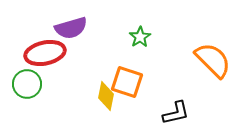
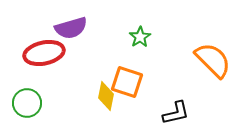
red ellipse: moved 1 px left
green circle: moved 19 px down
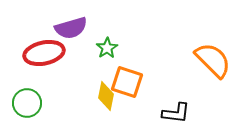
green star: moved 33 px left, 11 px down
black L-shape: rotated 20 degrees clockwise
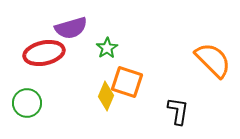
yellow diamond: rotated 12 degrees clockwise
black L-shape: moved 2 px right, 2 px up; rotated 88 degrees counterclockwise
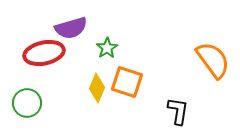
orange semicircle: rotated 9 degrees clockwise
yellow diamond: moved 9 px left, 8 px up
